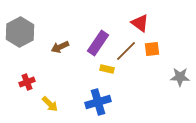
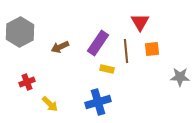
red triangle: moved 1 px up; rotated 24 degrees clockwise
brown line: rotated 50 degrees counterclockwise
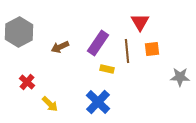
gray hexagon: moved 1 px left
brown line: moved 1 px right
red cross: rotated 28 degrees counterclockwise
blue cross: rotated 30 degrees counterclockwise
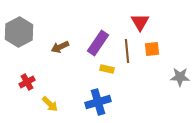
red cross: rotated 21 degrees clockwise
blue cross: rotated 30 degrees clockwise
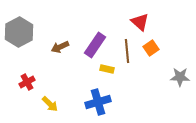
red triangle: rotated 18 degrees counterclockwise
purple rectangle: moved 3 px left, 2 px down
orange square: moved 1 px left, 1 px up; rotated 28 degrees counterclockwise
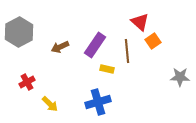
orange square: moved 2 px right, 7 px up
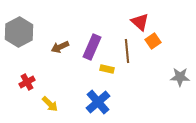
purple rectangle: moved 3 px left, 2 px down; rotated 10 degrees counterclockwise
blue cross: rotated 25 degrees counterclockwise
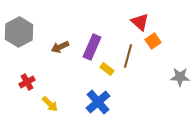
brown line: moved 1 px right, 5 px down; rotated 20 degrees clockwise
yellow rectangle: rotated 24 degrees clockwise
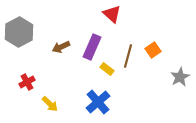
red triangle: moved 28 px left, 8 px up
orange square: moved 9 px down
brown arrow: moved 1 px right
gray star: rotated 30 degrees counterclockwise
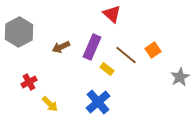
brown line: moved 2 px left, 1 px up; rotated 65 degrees counterclockwise
red cross: moved 2 px right
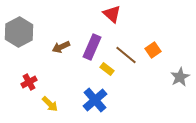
blue cross: moved 3 px left, 2 px up
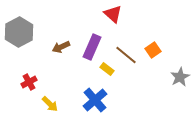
red triangle: moved 1 px right
